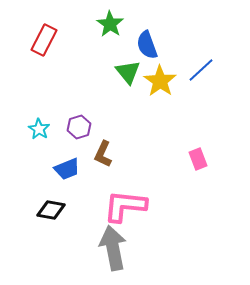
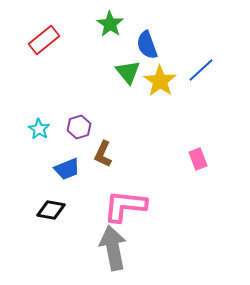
red rectangle: rotated 24 degrees clockwise
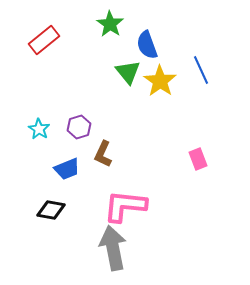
blue line: rotated 72 degrees counterclockwise
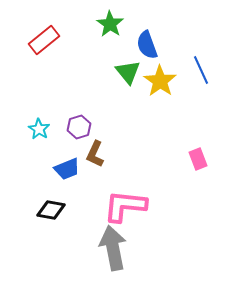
brown L-shape: moved 8 px left
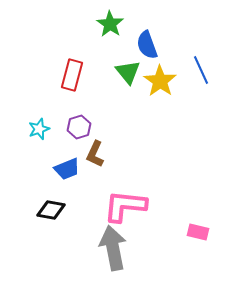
red rectangle: moved 28 px right, 35 px down; rotated 36 degrees counterclockwise
cyan star: rotated 20 degrees clockwise
pink rectangle: moved 73 px down; rotated 55 degrees counterclockwise
